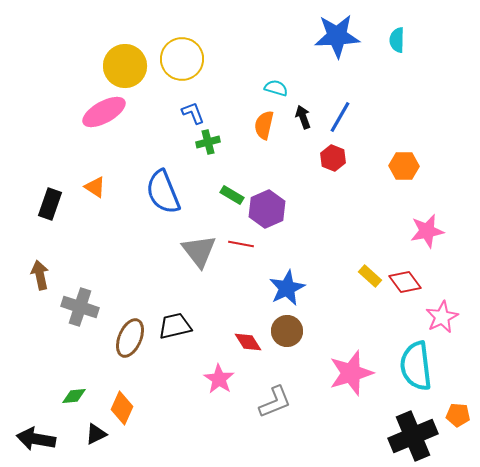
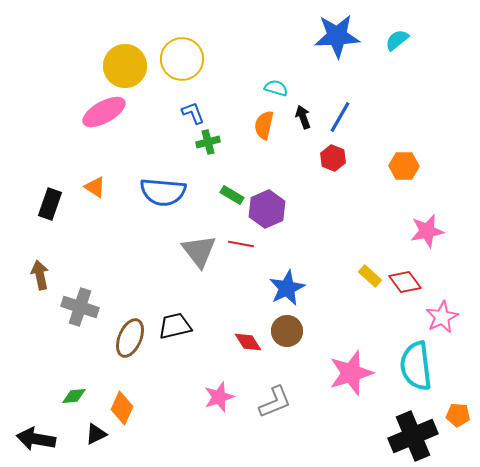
cyan semicircle at (397, 40): rotated 50 degrees clockwise
blue semicircle at (163, 192): rotated 63 degrees counterclockwise
pink star at (219, 379): moved 18 px down; rotated 20 degrees clockwise
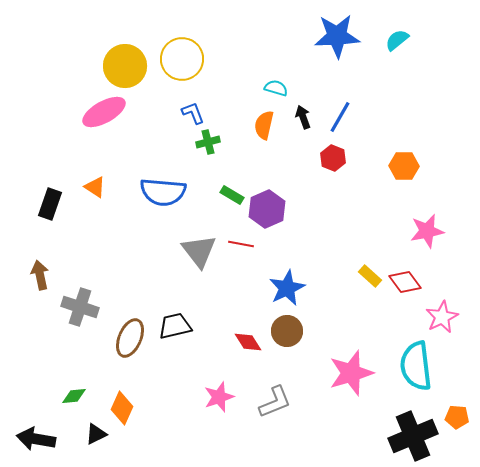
orange pentagon at (458, 415): moved 1 px left, 2 px down
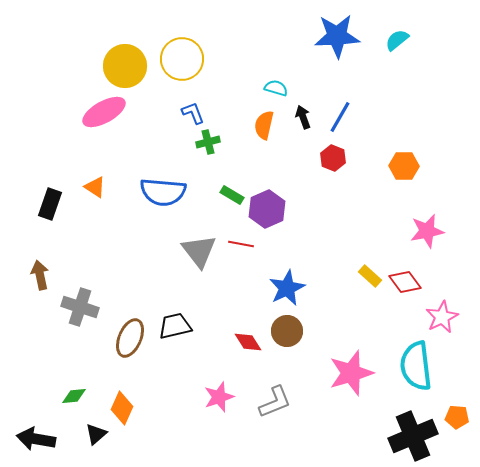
black triangle at (96, 434): rotated 15 degrees counterclockwise
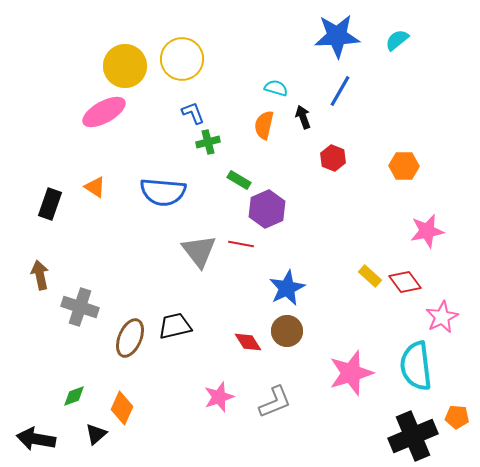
blue line at (340, 117): moved 26 px up
green rectangle at (232, 195): moved 7 px right, 15 px up
green diamond at (74, 396): rotated 15 degrees counterclockwise
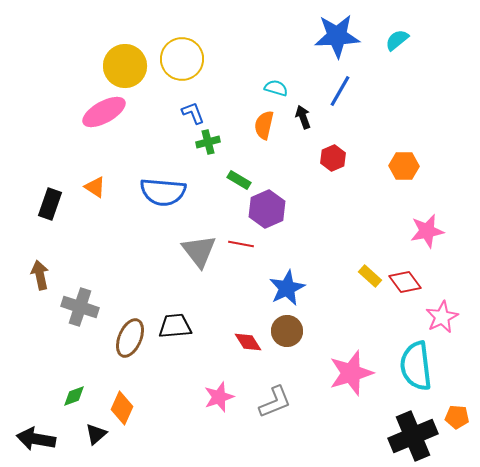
red hexagon at (333, 158): rotated 15 degrees clockwise
black trapezoid at (175, 326): rotated 8 degrees clockwise
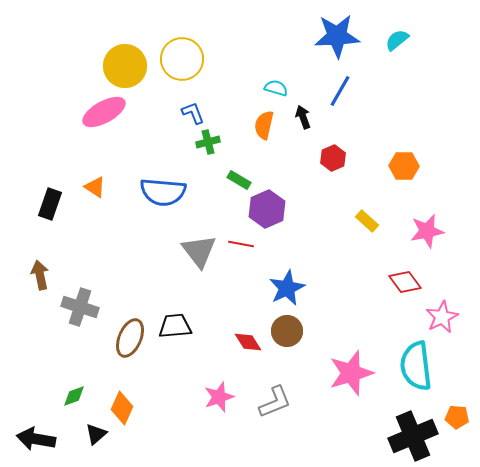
yellow rectangle at (370, 276): moved 3 px left, 55 px up
